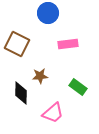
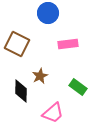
brown star: rotated 21 degrees counterclockwise
black diamond: moved 2 px up
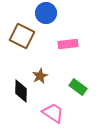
blue circle: moved 2 px left
brown square: moved 5 px right, 8 px up
pink trapezoid: rotated 105 degrees counterclockwise
